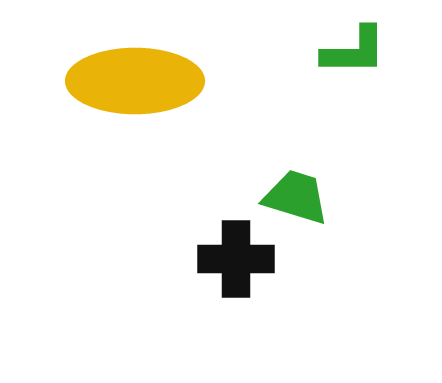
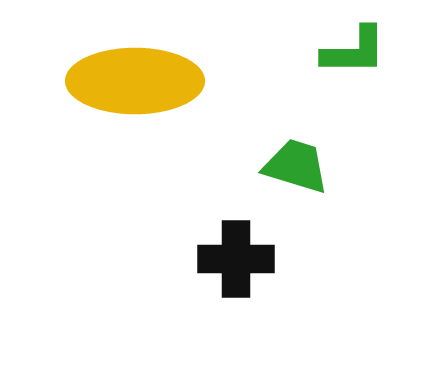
green trapezoid: moved 31 px up
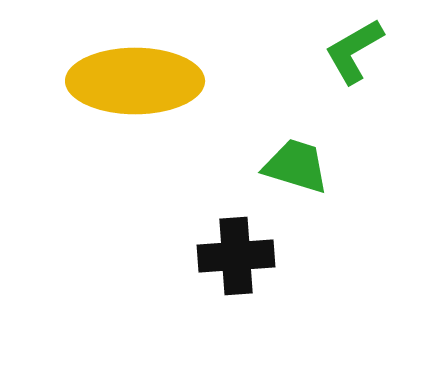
green L-shape: rotated 150 degrees clockwise
black cross: moved 3 px up; rotated 4 degrees counterclockwise
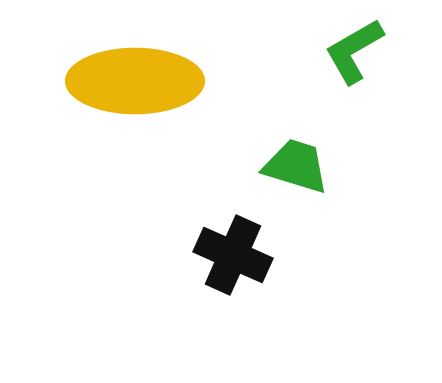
black cross: moved 3 px left, 1 px up; rotated 28 degrees clockwise
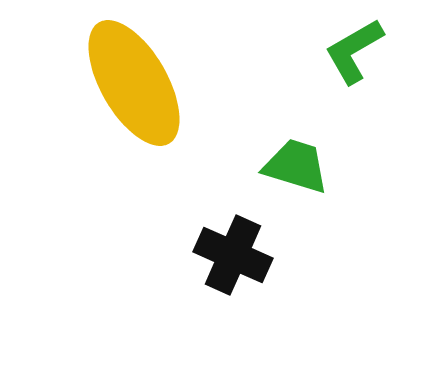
yellow ellipse: moved 1 px left, 2 px down; rotated 60 degrees clockwise
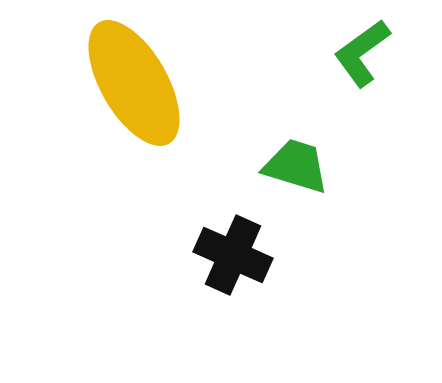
green L-shape: moved 8 px right, 2 px down; rotated 6 degrees counterclockwise
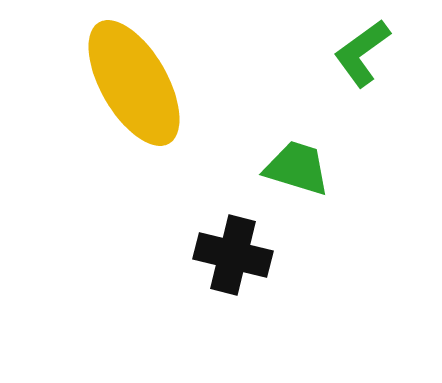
green trapezoid: moved 1 px right, 2 px down
black cross: rotated 10 degrees counterclockwise
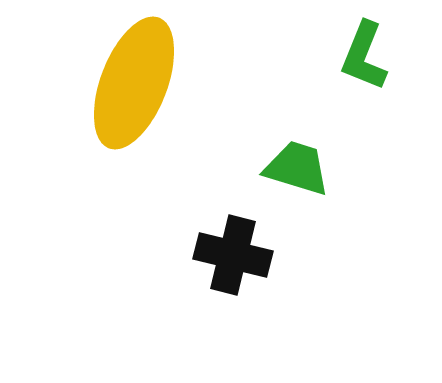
green L-shape: moved 2 px right, 3 px down; rotated 32 degrees counterclockwise
yellow ellipse: rotated 51 degrees clockwise
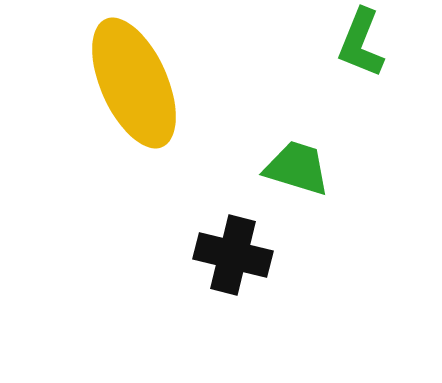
green L-shape: moved 3 px left, 13 px up
yellow ellipse: rotated 45 degrees counterclockwise
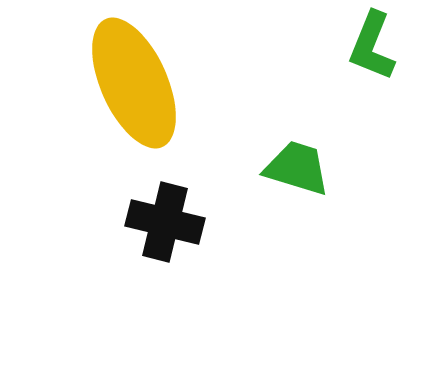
green L-shape: moved 11 px right, 3 px down
black cross: moved 68 px left, 33 px up
